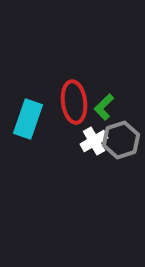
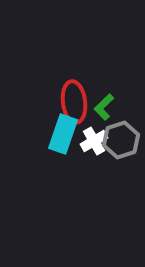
cyan rectangle: moved 35 px right, 15 px down
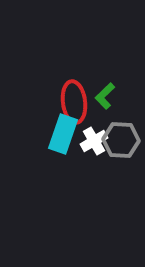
green L-shape: moved 1 px right, 11 px up
gray hexagon: rotated 21 degrees clockwise
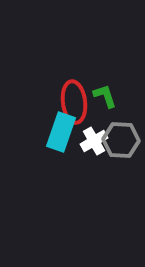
green L-shape: rotated 116 degrees clockwise
cyan rectangle: moved 2 px left, 2 px up
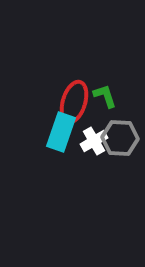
red ellipse: rotated 24 degrees clockwise
gray hexagon: moved 1 px left, 2 px up
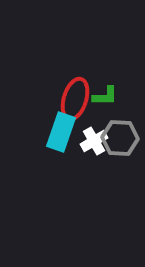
green L-shape: rotated 108 degrees clockwise
red ellipse: moved 1 px right, 3 px up
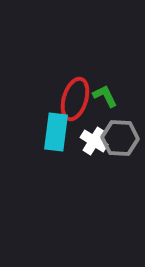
green L-shape: rotated 116 degrees counterclockwise
cyan rectangle: moved 5 px left; rotated 12 degrees counterclockwise
white cross: rotated 28 degrees counterclockwise
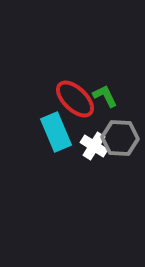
red ellipse: rotated 63 degrees counterclockwise
cyan rectangle: rotated 30 degrees counterclockwise
white cross: moved 5 px down
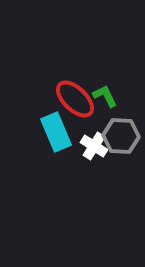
gray hexagon: moved 1 px right, 2 px up
